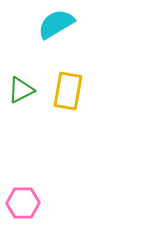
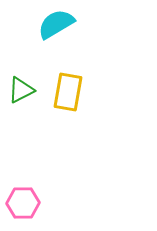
yellow rectangle: moved 1 px down
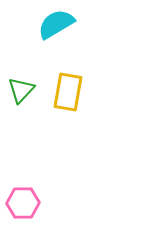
green triangle: rotated 20 degrees counterclockwise
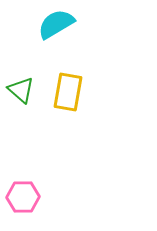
green triangle: rotated 32 degrees counterclockwise
pink hexagon: moved 6 px up
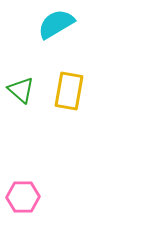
yellow rectangle: moved 1 px right, 1 px up
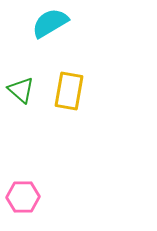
cyan semicircle: moved 6 px left, 1 px up
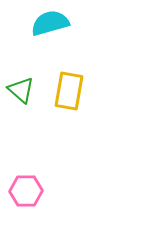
cyan semicircle: rotated 15 degrees clockwise
pink hexagon: moved 3 px right, 6 px up
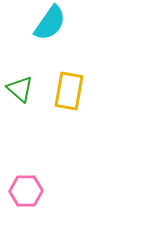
cyan semicircle: rotated 141 degrees clockwise
green triangle: moved 1 px left, 1 px up
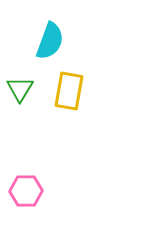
cyan semicircle: moved 18 px down; rotated 15 degrees counterclockwise
green triangle: rotated 20 degrees clockwise
